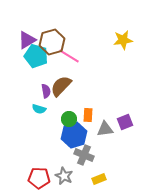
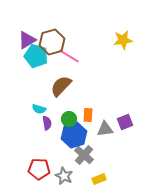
purple semicircle: moved 1 px right, 32 px down
gray cross: rotated 18 degrees clockwise
red pentagon: moved 9 px up
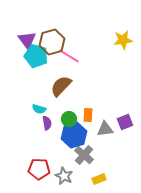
purple triangle: rotated 36 degrees counterclockwise
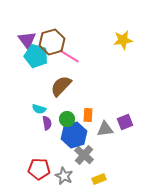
green circle: moved 2 px left
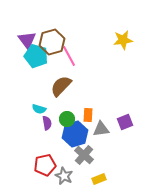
pink line: rotated 30 degrees clockwise
gray triangle: moved 4 px left
blue hexagon: moved 1 px right, 1 px up
red pentagon: moved 6 px right, 4 px up; rotated 15 degrees counterclockwise
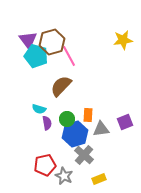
purple triangle: moved 1 px right
